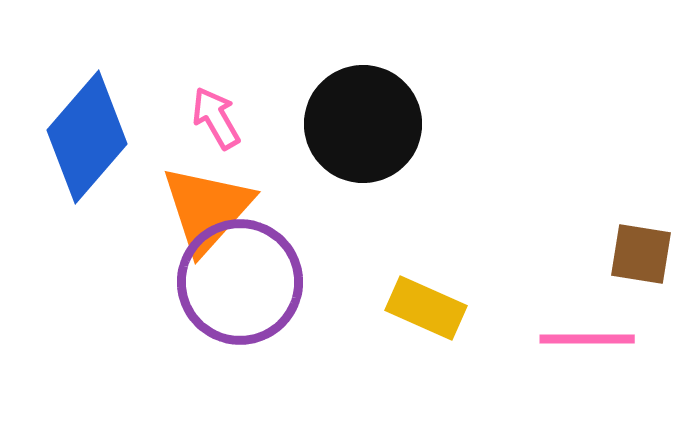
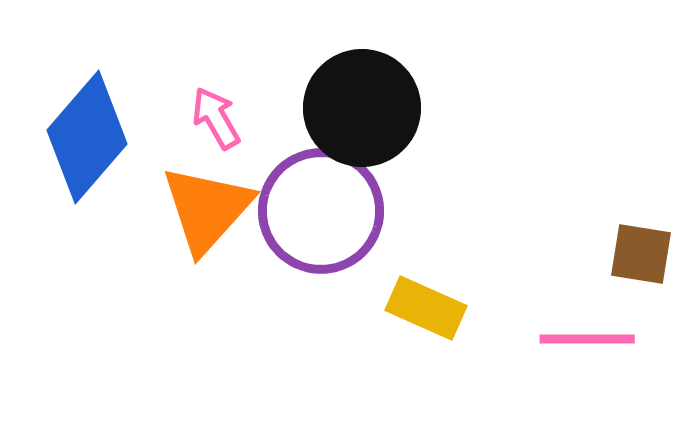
black circle: moved 1 px left, 16 px up
purple circle: moved 81 px right, 71 px up
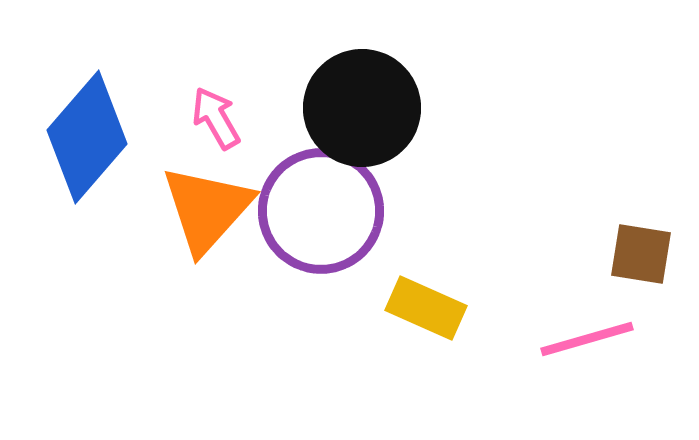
pink line: rotated 16 degrees counterclockwise
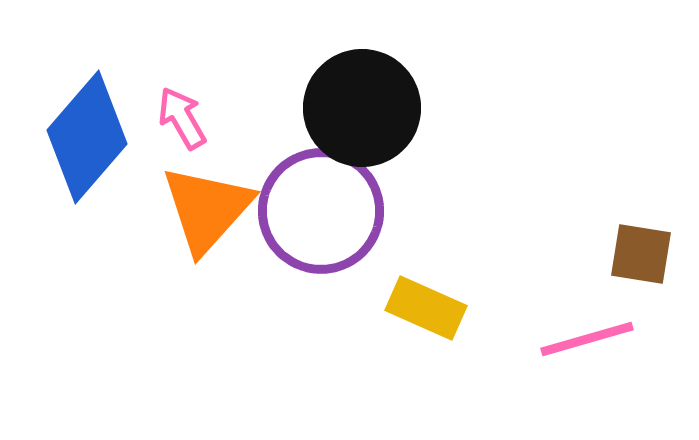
pink arrow: moved 34 px left
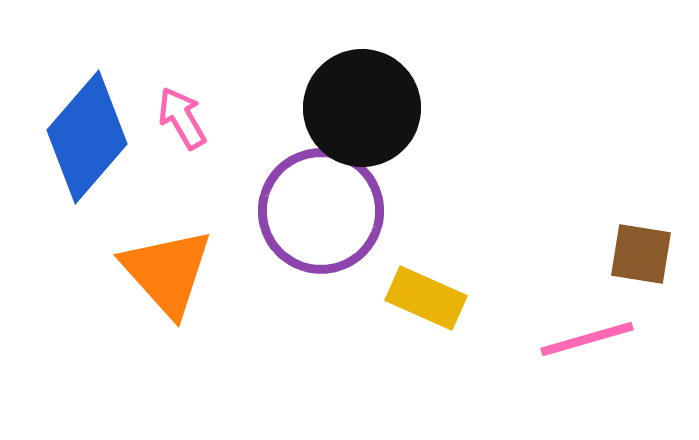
orange triangle: moved 40 px left, 63 px down; rotated 24 degrees counterclockwise
yellow rectangle: moved 10 px up
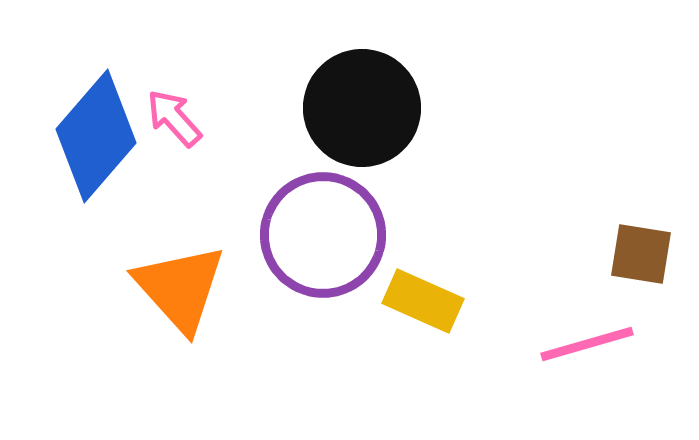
pink arrow: moved 8 px left; rotated 12 degrees counterclockwise
blue diamond: moved 9 px right, 1 px up
purple circle: moved 2 px right, 24 px down
orange triangle: moved 13 px right, 16 px down
yellow rectangle: moved 3 px left, 3 px down
pink line: moved 5 px down
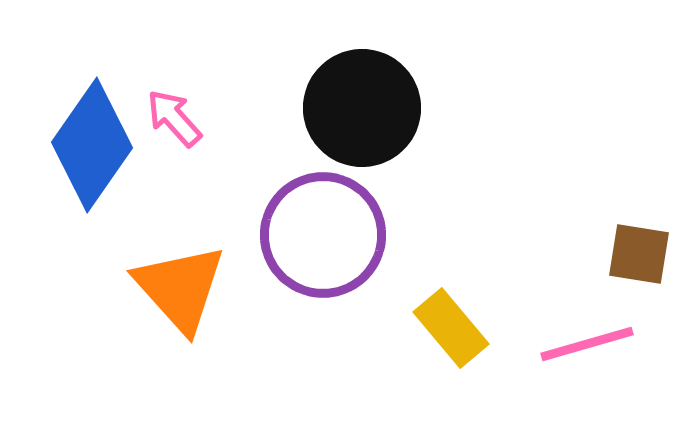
blue diamond: moved 4 px left, 9 px down; rotated 6 degrees counterclockwise
brown square: moved 2 px left
yellow rectangle: moved 28 px right, 27 px down; rotated 26 degrees clockwise
